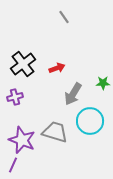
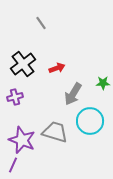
gray line: moved 23 px left, 6 px down
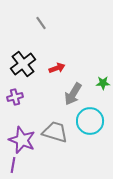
purple line: rotated 14 degrees counterclockwise
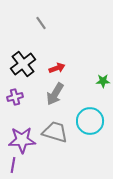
green star: moved 2 px up
gray arrow: moved 18 px left
purple star: rotated 24 degrees counterclockwise
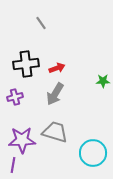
black cross: moved 3 px right; rotated 30 degrees clockwise
cyan circle: moved 3 px right, 32 px down
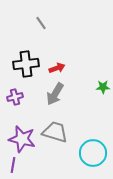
green star: moved 6 px down
purple star: moved 1 px up; rotated 16 degrees clockwise
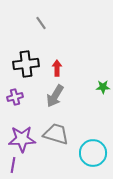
red arrow: rotated 70 degrees counterclockwise
gray arrow: moved 2 px down
gray trapezoid: moved 1 px right, 2 px down
purple star: rotated 16 degrees counterclockwise
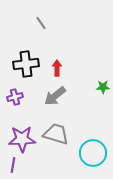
gray arrow: rotated 20 degrees clockwise
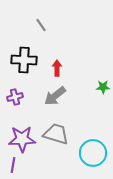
gray line: moved 2 px down
black cross: moved 2 px left, 4 px up; rotated 10 degrees clockwise
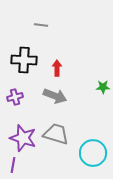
gray line: rotated 48 degrees counterclockwise
gray arrow: rotated 120 degrees counterclockwise
purple star: moved 1 px right, 1 px up; rotated 20 degrees clockwise
